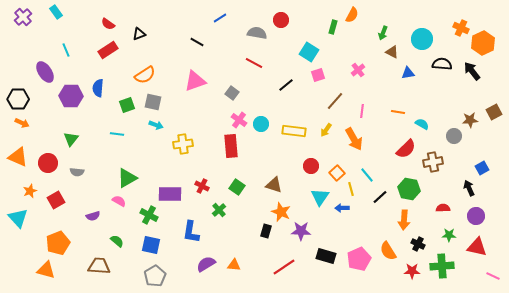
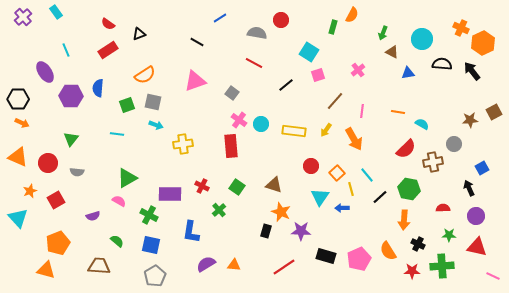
gray circle at (454, 136): moved 8 px down
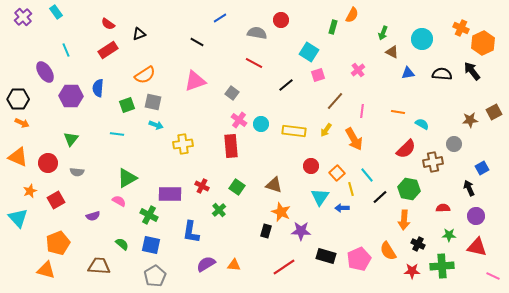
black semicircle at (442, 64): moved 10 px down
green semicircle at (117, 241): moved 5 px right, 3 px down
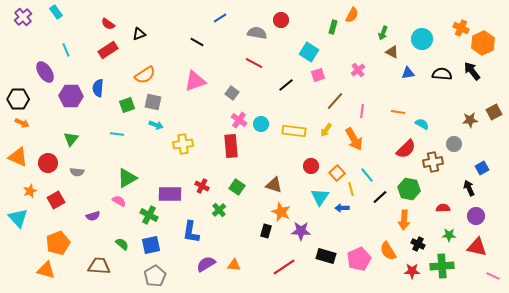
blue square at (151, 245): rotated 24 degrees counterclockwise
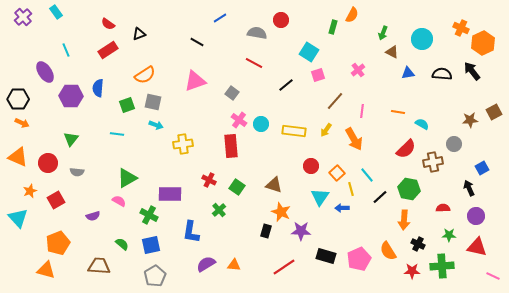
red cross at (202, 186): moved 7 px right, 6 px up
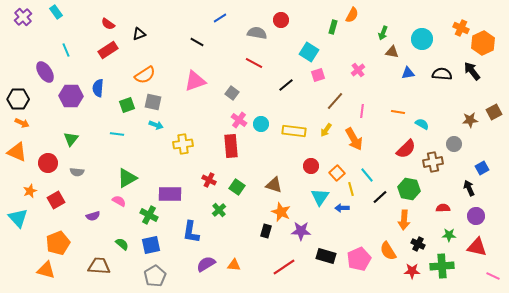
brown triangle at (392, 52): rotated 16 degrees counterclockwise
orange triangle at (18, 157): moved 1 px left, 5 px up
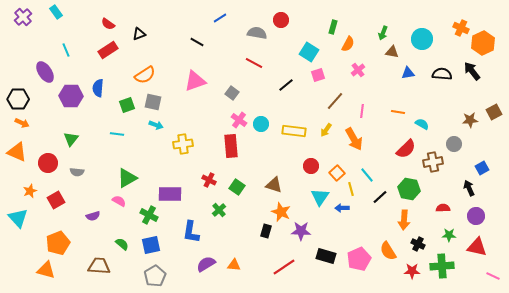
orange semicircle at (352, 15): moved 4 px left, 29 px down
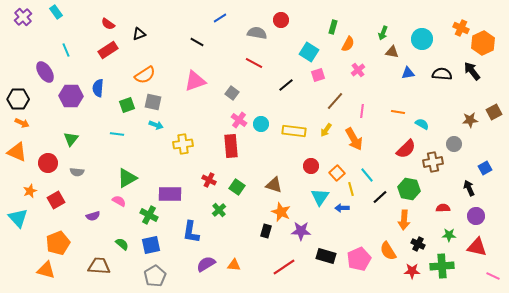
blue square at (482, 168): moved 3 px right
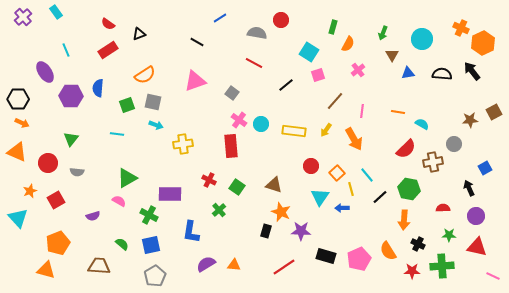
brown triangle at (392, 52): moved 3 px down; rotated 48 degrees clockwise
